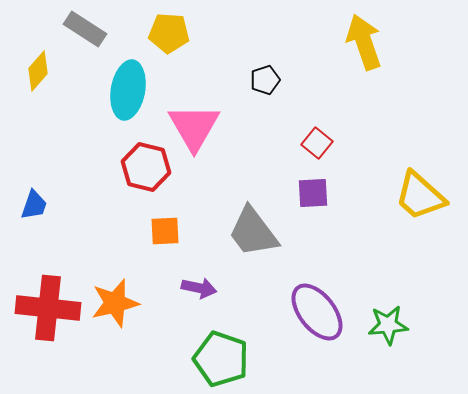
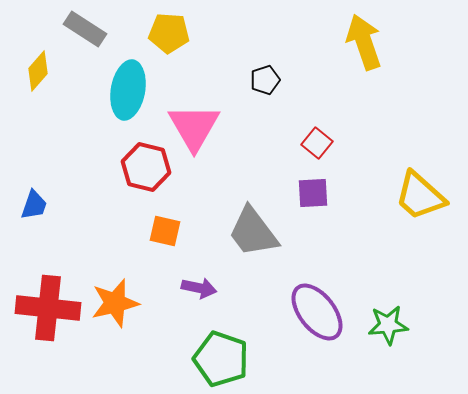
orange square: rotated 16 degrees clockwise
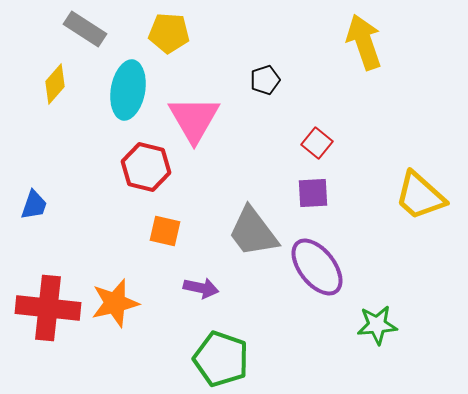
yellow diamond: moved 17 px right, 13 px down
pink triangle: moved 8 px up
purple arrow: moved 2 px right
purple ellipse: moved 45 px up
green star: moved 11 px left
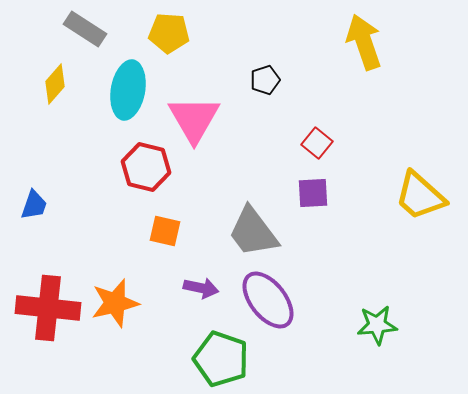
purple ellipse: moved 49 px left, 33 px down
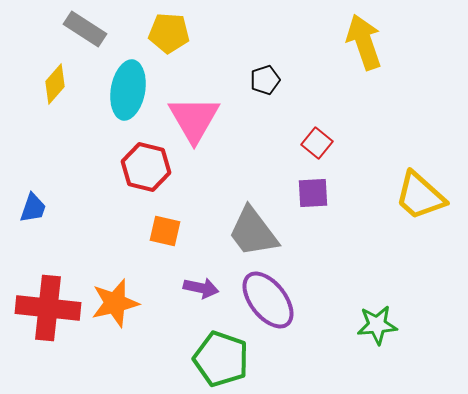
blue trapezoid: moved 1 px left, 3 px down
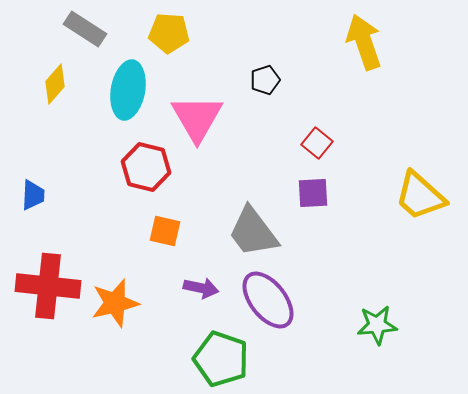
pink triangle: moved 3 px right, 1 px up
blue trapezoid: moved 13 px up; rotated 16 degrees counterclockwise
red cross: moved 22 px up
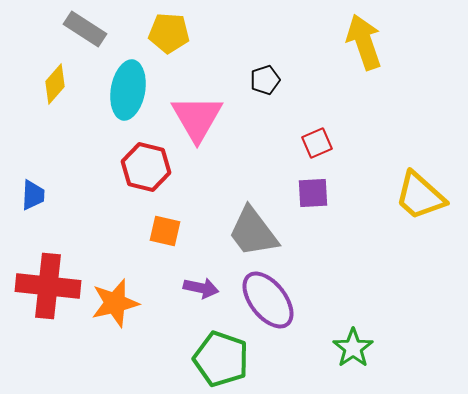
red square: rotated 28 degrees clockwise
green star: moved 24 px left, 23 px down; rotated 30 degrees counterclockwise
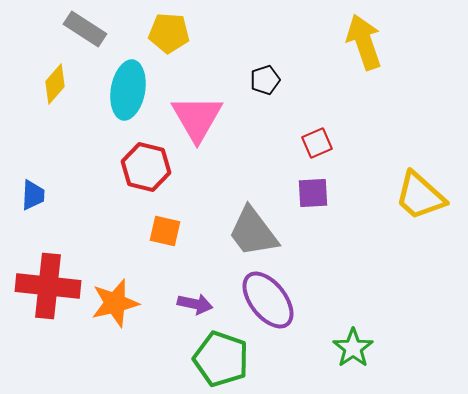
purple arrow: moved 6 px left, 16 px down
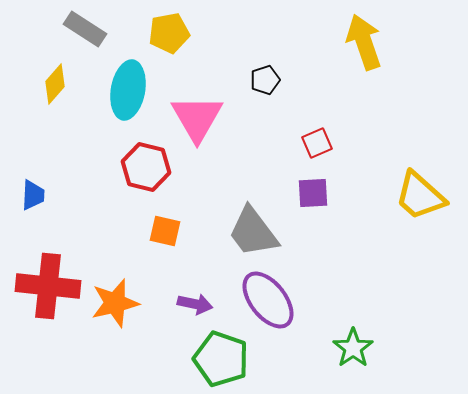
yellow pentagon: rotated 15 degrees counterclockwise
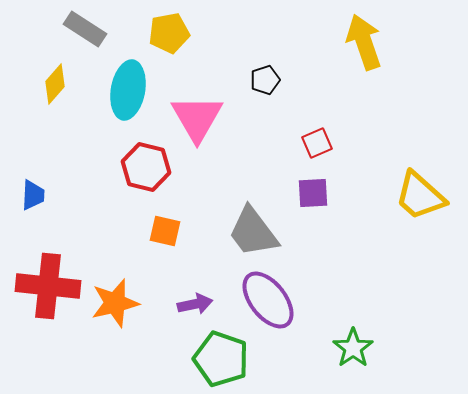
purple arrow: rotated 24 degrees counterclockwise
